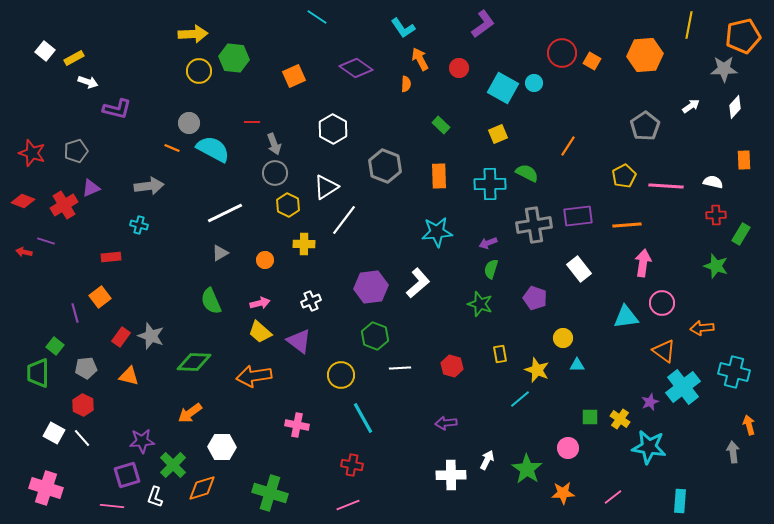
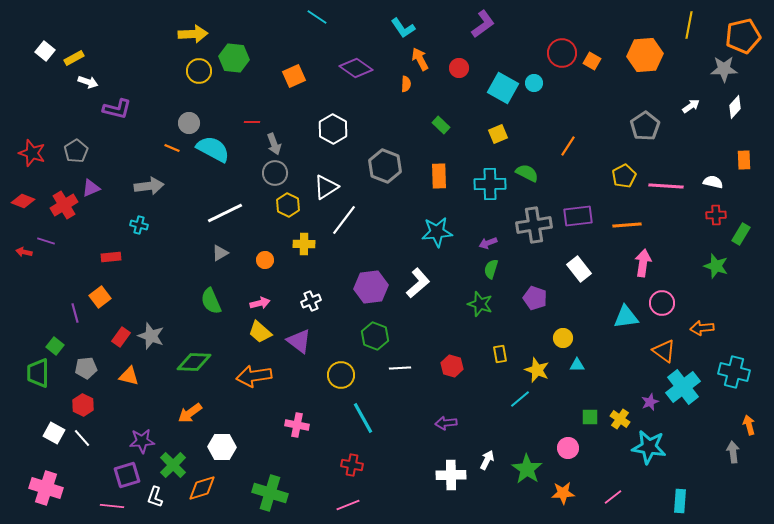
gray pentagon at (76, 151): rotated 15 degrees counterclockwise
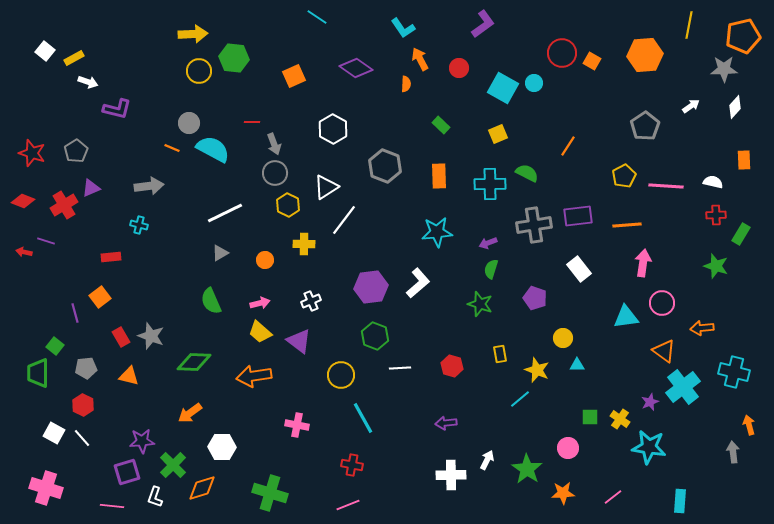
red rectangle at (121, 337): rotated 66 degrees counterclockwise
purple square at (127, 475): moved 3 px up
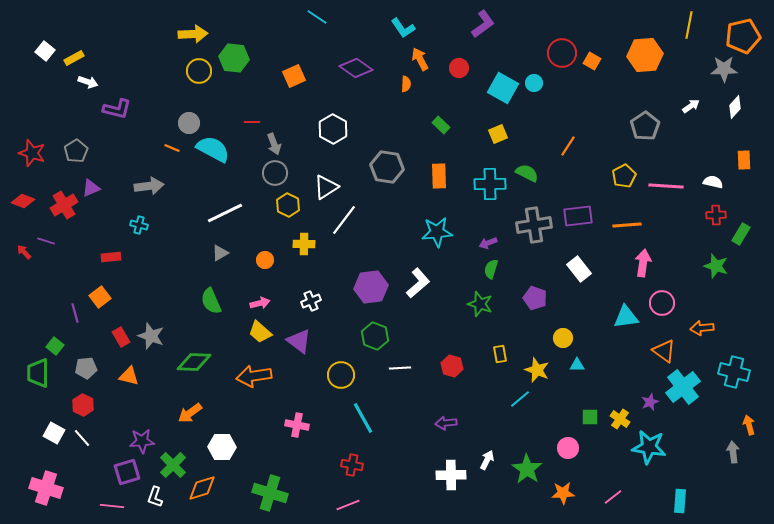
gray hexagon at (385, 166): moved 2 px right, 1 px down; rotated 12 degrees counterclockwise
red arrow at (24, 252): rotated 35 degrees clockwise
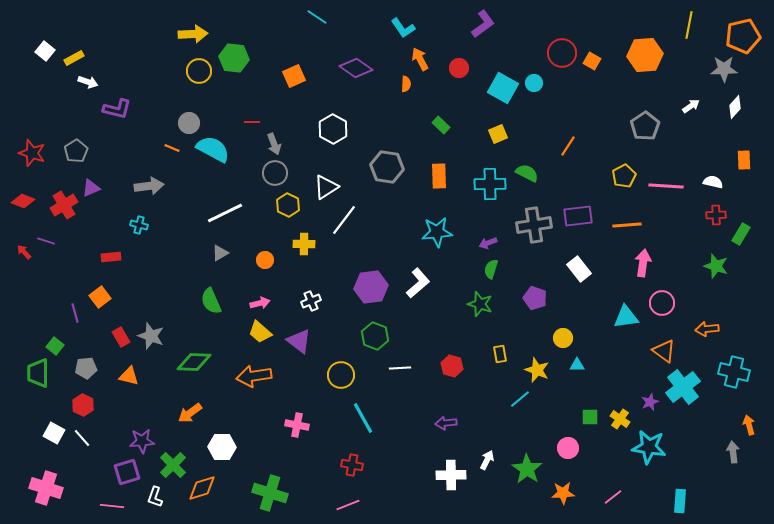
orange arrow at (702, 328): moved 5 px right, 1 px down
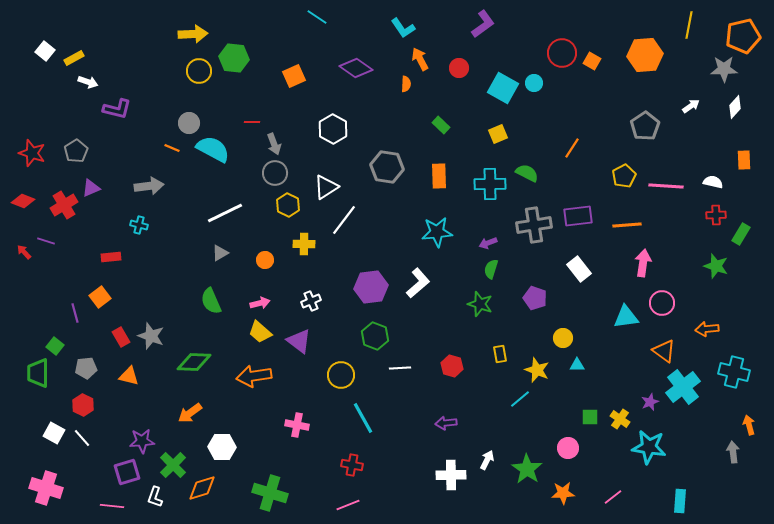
orange line at (568, 146): moved 4 px right, 2 px down
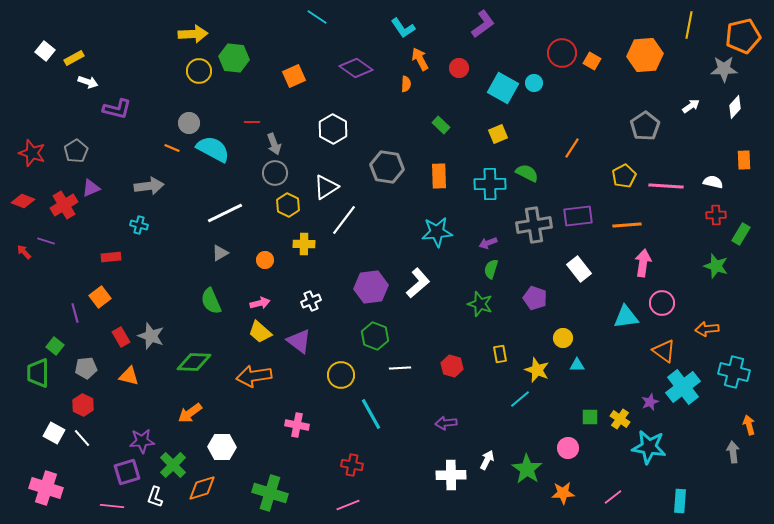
cyan line at (363, 418): moved 8 px right, 4 px up
